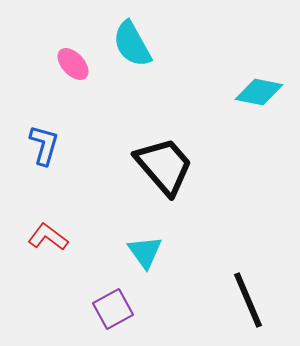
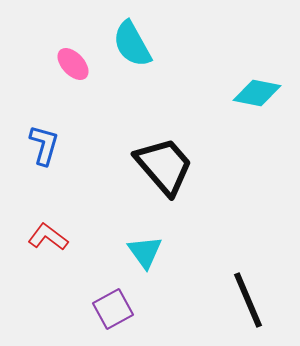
cyan diamond: moved 2 px left, 1 px down
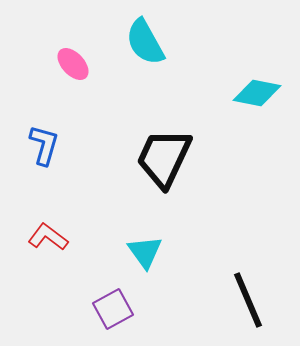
cyan semicircle: moved 13 px right, 2 px up
black trapezoid: moved 8 px up; rotated 114 degrees counterclockwise
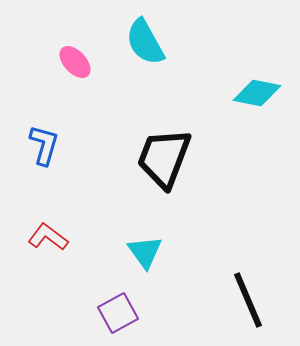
pink ellipse: moved 2 px right, 2 px up
black trapezoid: rotated 4 degrees counterclockwise
purple square: moved 5 px right, 4 px down
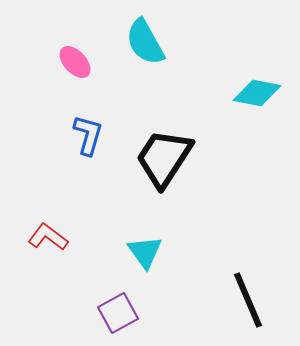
blue L-shape: moved 44 px right, 10 px up
black trapezoid: rotated 12 degrees clockwise
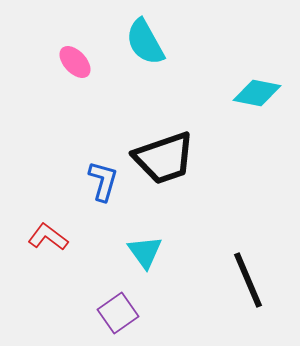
blue L-shape: moved 15 px right, 46 px down
black trapezoid: rotated 142 degrees counterclockwise
black line: moved 20 px up
purple square: rotated 6 degrees counterclockwise
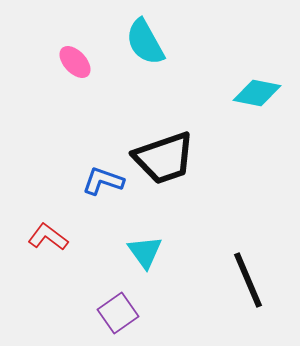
blue L-shape: rotated 87 degrees counterclockwise
